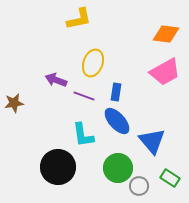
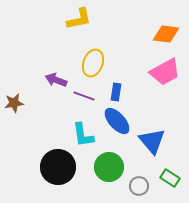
green circle: moved 9 px left, 1 px up
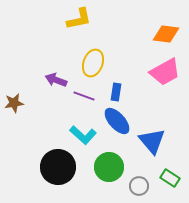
cyan L-shape: rotated 40 degrees counterclockwise
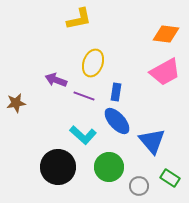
brown star: moved 2 px right
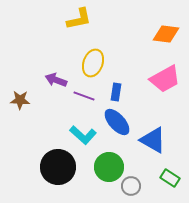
pink trapezoid: moved 7 px down
brown star: moved 4 px right, 3 px up; rotated 12 degrees clockwise
blue ellipse: moved 1 px down
blue triangle: moved 1 px right, 1 px up; rotated 20 degrees counterclockwise
gray circle: moved 8 px left
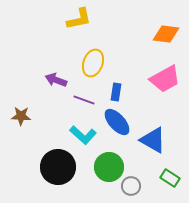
purple line: moved 4 px down
brown star: moved 1 px right, 16 px down
